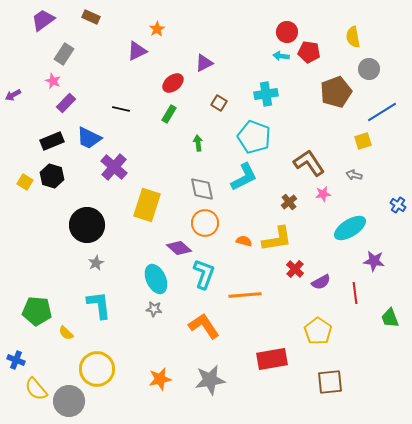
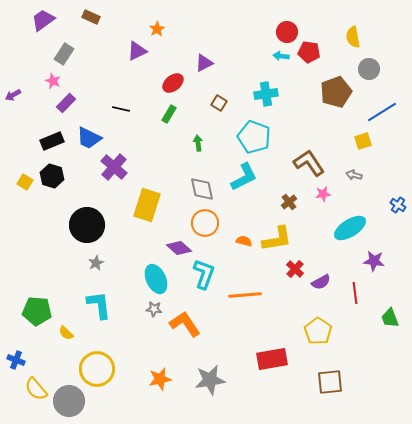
orange L-shape at (204, 326): moved 19 px left, 2 px up
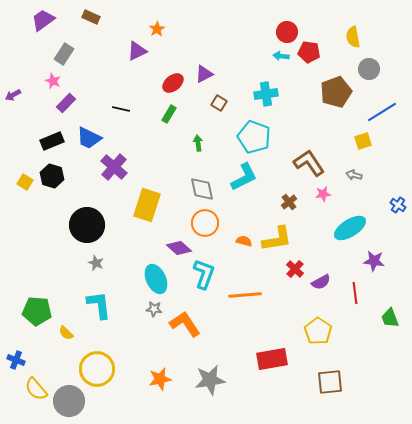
purple triangle at (204, 63): moved 11 px down
gray star at (96, 263): rotated 21 degrees counterclockwise
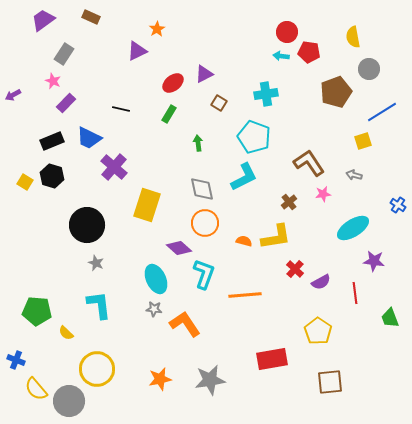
cyan ellipse at (350, 228): moved 3 px right
yellow L-shape at (277, 239): moved 1 px left, 2 px up
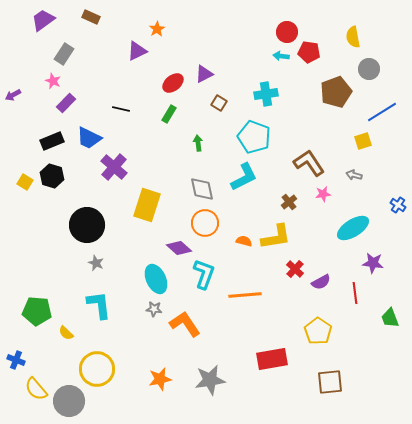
purple star at (374, 261): moved 1 px left, 2 px down
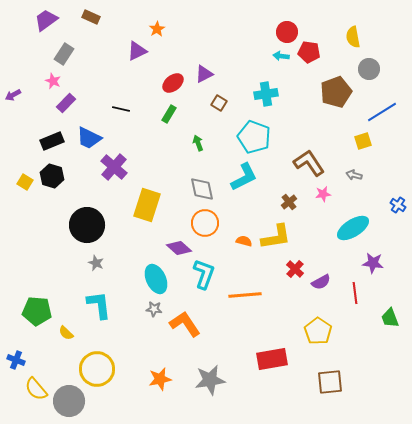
purple trapezoid at (43, 20): moved 3 px right
green arrow at (198, 143): rotated 14 degrees counterclockwise
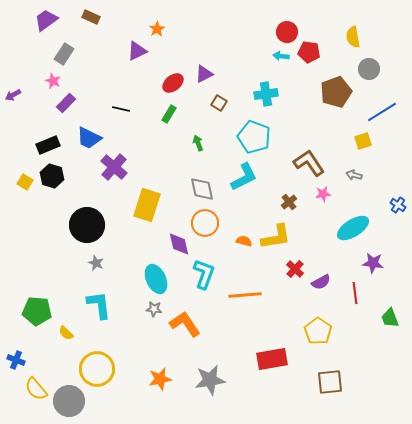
black rectangle at (52, 141): moved 4 px left, 4 px down
purple diamond at (179, 248): moved 4 px up; rotated 35 degrees clockwise
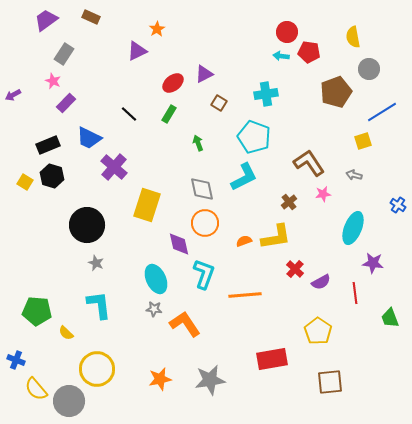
black line at (121, 109): moved 8 px right, 5 px down; rotated 30 degrees clockwise
cyan ellipse at (353, 228): rotated 36 degrees counterclockwise
orange semicircle at (244, 241): rotated 35 degrees counterclockwise
